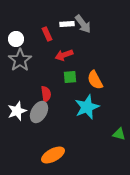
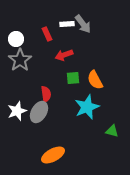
green square: moved 3 px right, 1 px down
green triangle: moved 7 px left, 3 px up
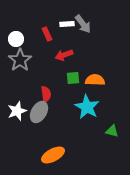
orange semicircle: rotated 120 degrees clockwise
cyan star: rotated 20 degrees counterclockwise
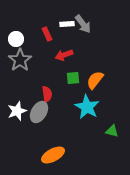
orange semicircle: rotated 54 degrees counterclockwise
red semicircle: moved 1 px right
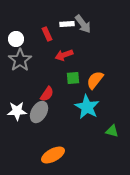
red semicircle: rotated 42 degrees clockwise
white star: rotated 18 degrees clockwise
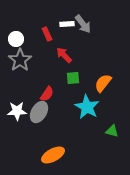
red arrow: rotated 66 degrees clockwise
orange semicircle: moved 8 px right, 3 px down
